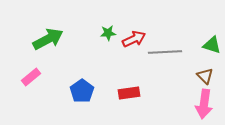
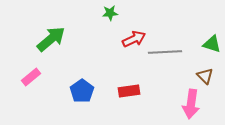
green star: moved 2 px right, 20 px up
green arrow: moved 3 px right; rotated 12 degrees counterclockwise
green triangle: moved 1 px up
red rectangle: moved 2 px up
pink arrow: moved 13 px left
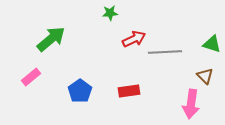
blue pentagon: moved 2 px left
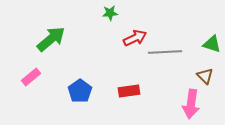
red arrow: moved 1 px right, 1 px up
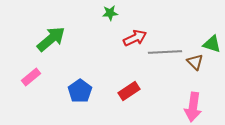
brown triangle: moved 10 px left, 14 px up
red rectangle: rotated 25 degrees counterclockwise
pink arrow: moved 2 px right, 3 px down
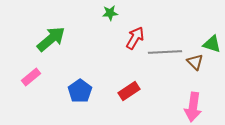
red arrow: rotated 35 degrees counterclockwise
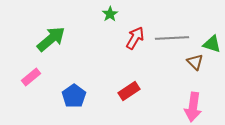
green star: moved 1 px down; rotated 28 degrees counterclockwise
gray line: moved 7 px right, 14 px up
blue pentagon: moved 6 px left, 5 px down
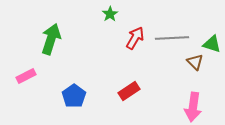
green arrow: rotated 32 degrees counterclockwise
pink rectangle: moved 5 px left, 1 px up; rotated 12 degrees clockwise
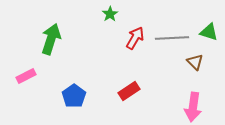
green triangle: moved 3 px left, 12 px up
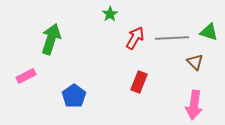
red rectangle: moved 10 px right, 9 px up; rotated 35 degrees counterclockwise
pink arrow: moved 1 px right, 2 px up
